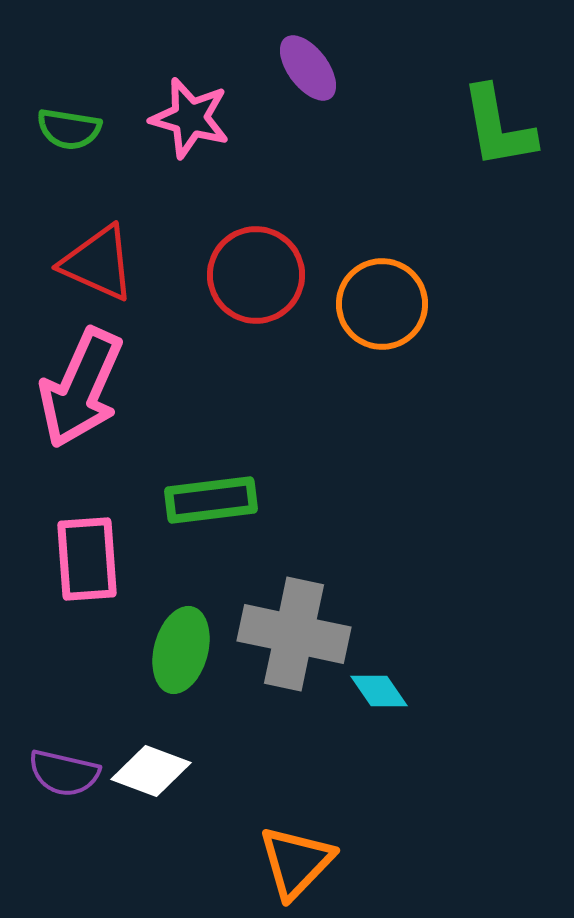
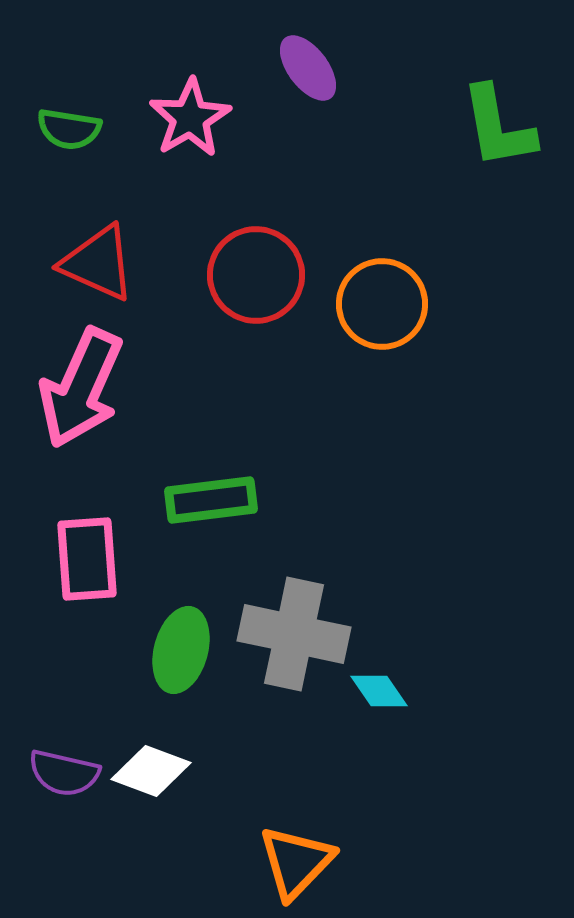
pink star: rotated 26 degrees clockwise
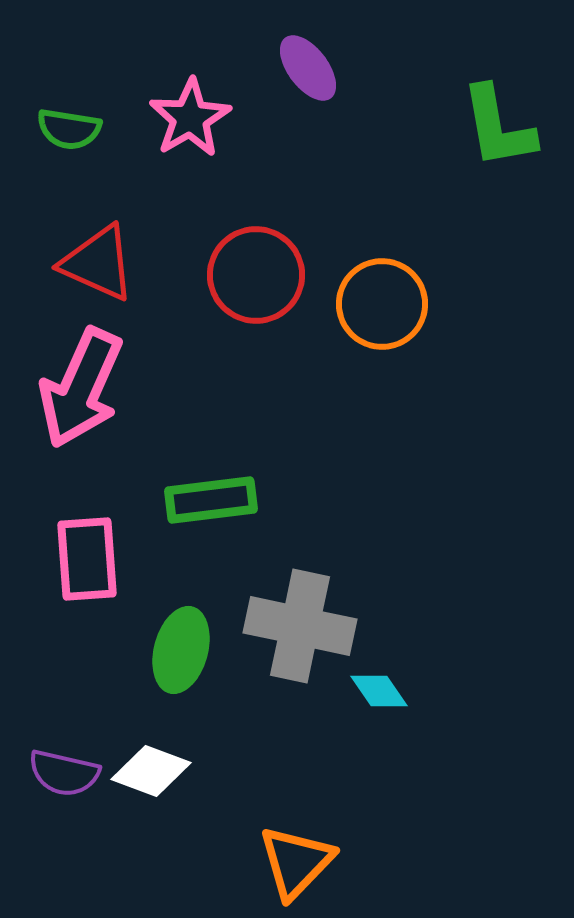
gray cross: moved 6 px right, 8 px up
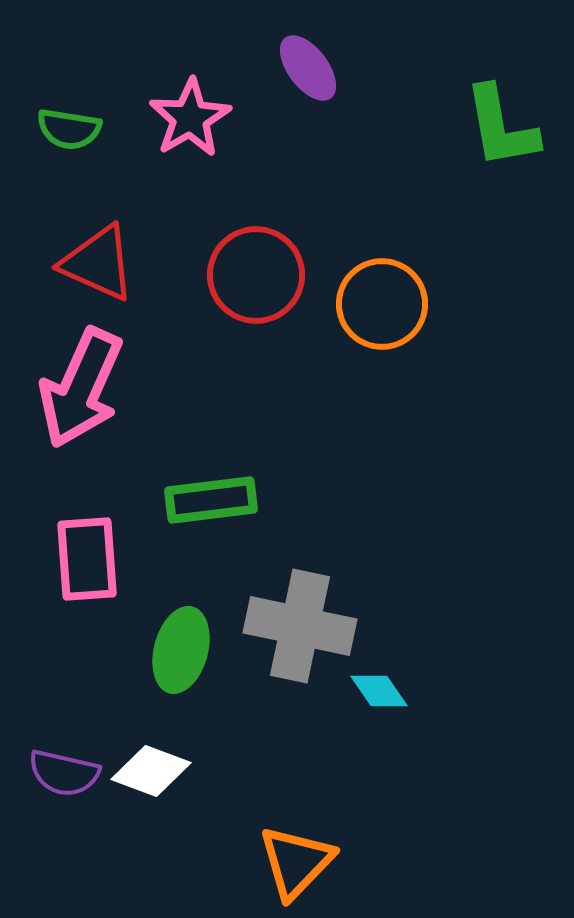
green L-shape: moved 3 px right
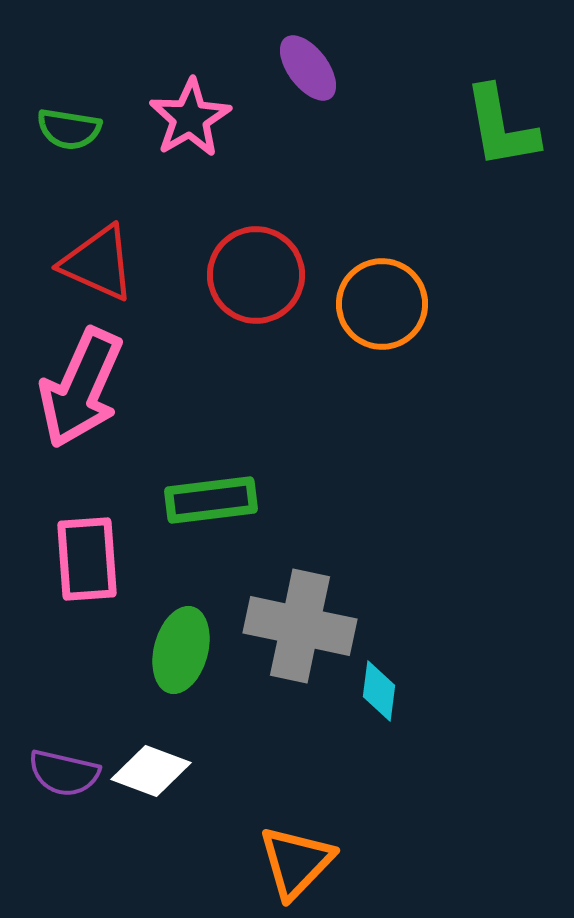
cyan diamond: rotated 42 degrees clockwise
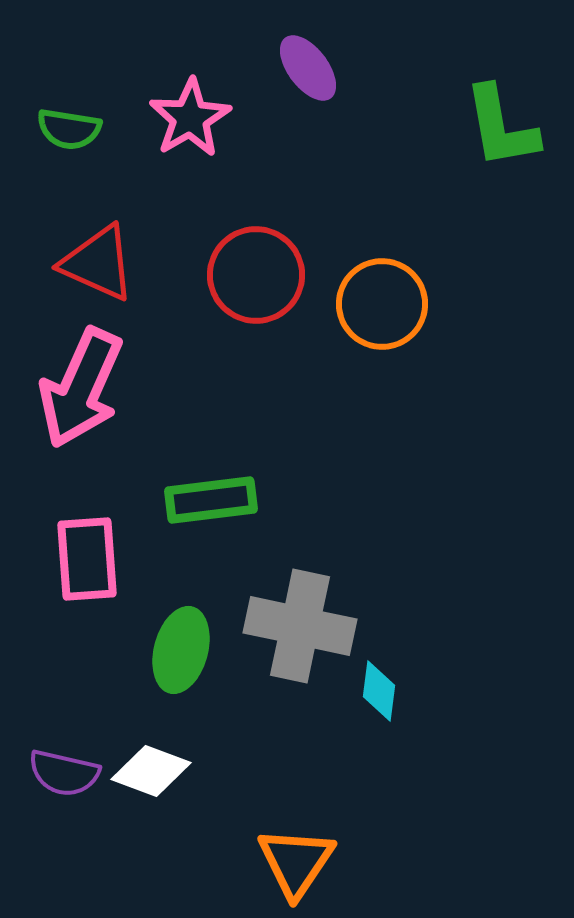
orange triangle: rotated 10 degrees counterclockwise
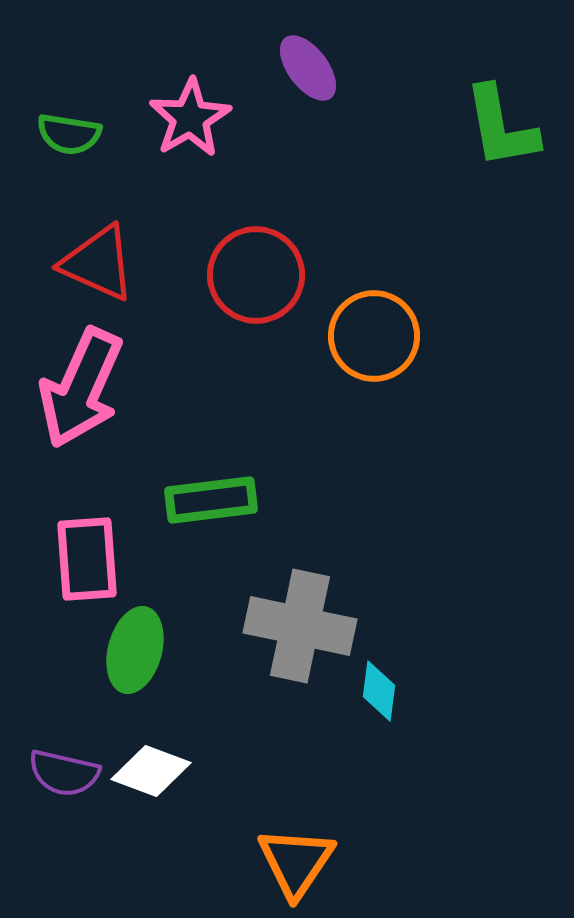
green semicircle: moved 5 px down
orange circle: moved 8 px left, 32 px down
green ellipse: moved 46 px left
